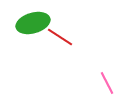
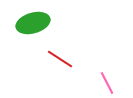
red line: moved 22 px down
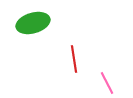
red line: moved 14 px right; rotated 48 degrees clockwise
